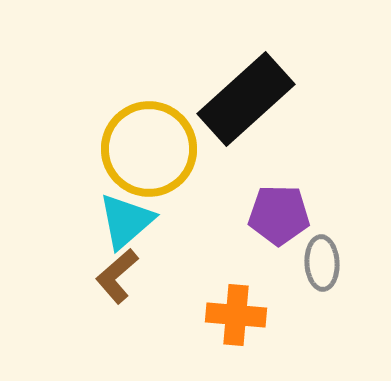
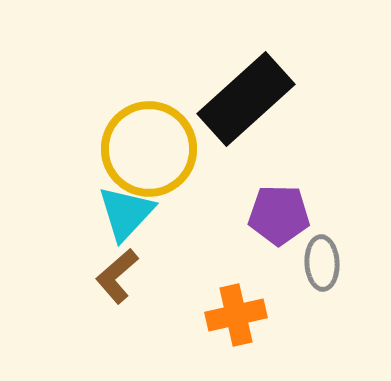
cyan triangle: moved 8 px up; rotated 6 degrees counterclockwise
orange cross: rotated 18 degrees counterclockwise
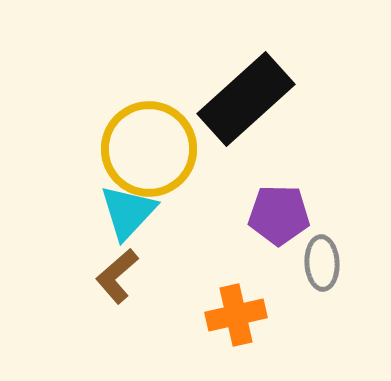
cyan triangle: moved 2 px right, 1 px up
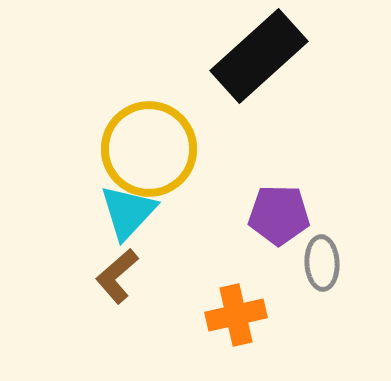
black rectangle: moved 13 px right, 43 px up
